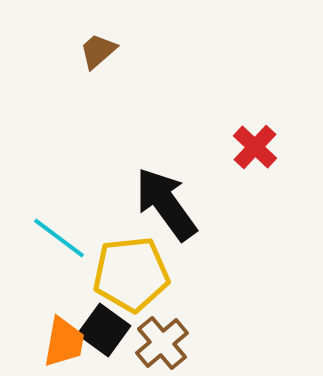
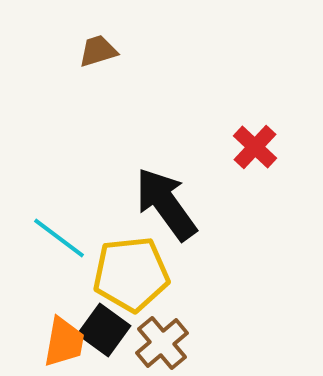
brown trapezoid: rotated 24 degrees clockwise
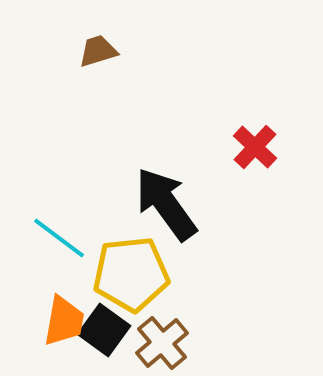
orange trapezoid: moved 21 px up
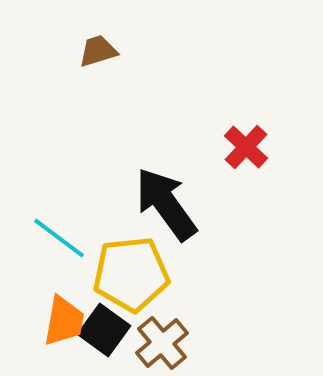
red cross: moved 9 px left
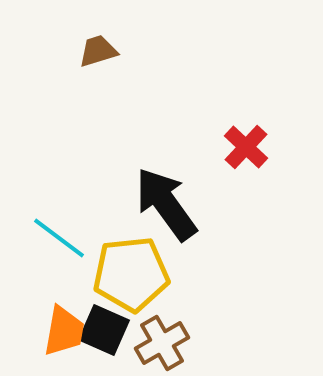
orange trapezoid: moved 10 px down
black square: rotated 12 degrees counterclockwise
brown cross: rotated 10 degrees clockwise
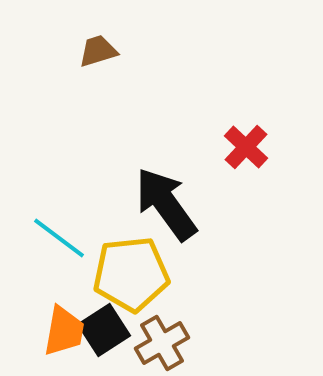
black square: rotated 33 degrees clockwise
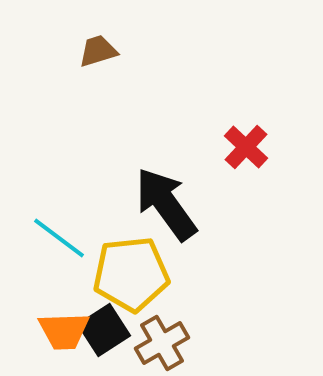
orange trapezoid: rotated 78 degrees clockwise
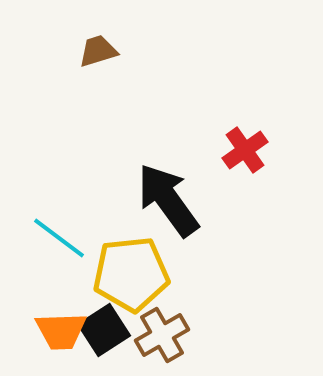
red cross: moved 1 px left, 3 px down; rotated 12 degrees clockwise
black arrow: moved 2 px right, 4 px up
orange trapezoid: moved 3 px left
brown cross: moved 8 px up
